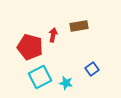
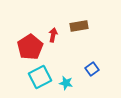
red pentagon: rotated 25 degrees clockwise
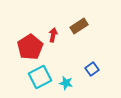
brown rectangle: rotated 24 degrees counterclockwise
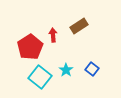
red arrow: rotated 16 degrees counterclockwise
blue square: rotated 16 degrees counterclockwise
cyan square: rotated 25 degrees counterclockwise
cyan star: moved 13 px up; rotated 24 degrees clockwise
